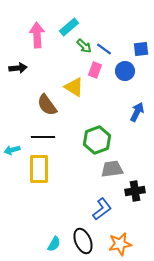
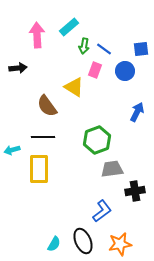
green arrow: rotated 56 degrees clockwise
brown semicircle: moved 1 px down
blue L-shape: moved 2 px down
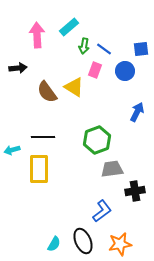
brown semicircle: moved 14 px up
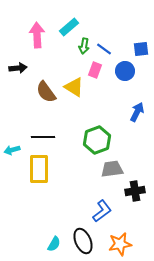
brown semicircle: moved 1 px left
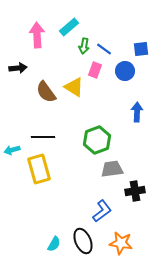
blue arrow: rotated 24 degrees counterclockwise
yellow rectangle: rotated 16 degrees counterclockwise
orange star: moved 1 px right, 1 px up; rotated 20 degrees clockwise
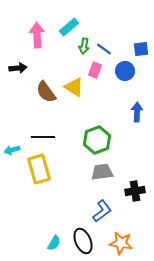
gray trapezoid: moved 10 px left, 3 px down
cyan semicircle: moved 1 px up
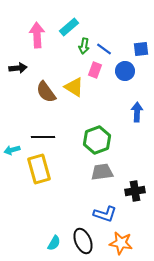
blue L-shape: moved 3 px right, 3 px down; rotated 55 degrees clockwise
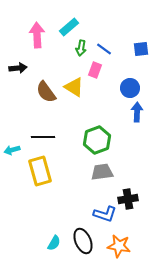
green arrow: moved 3 px left, 2 px down
blue circle: moved 5 px right, 17 px down
yellow rectangle: moved 1 px right, 2 px down
black cross: moved 7 px left, 8 px down
orange star: moved 2 px left, 3 px down
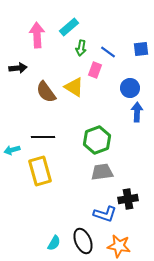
blue line: moved 4 px right, 3 px down
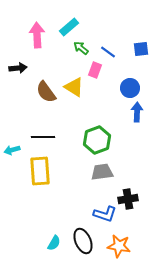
green arrow: rotated 119 degrees clockwise
yellow rectangle: rotated 12 degrees clockwise
